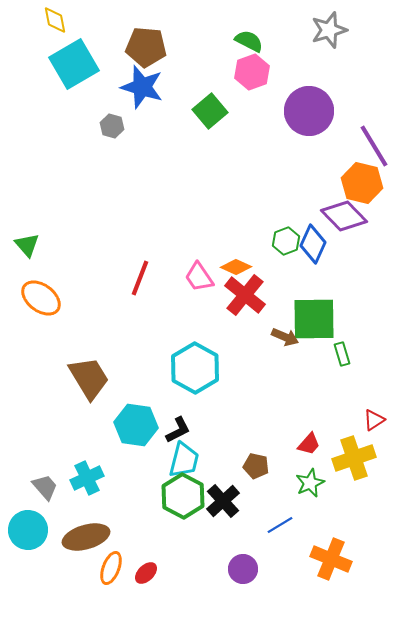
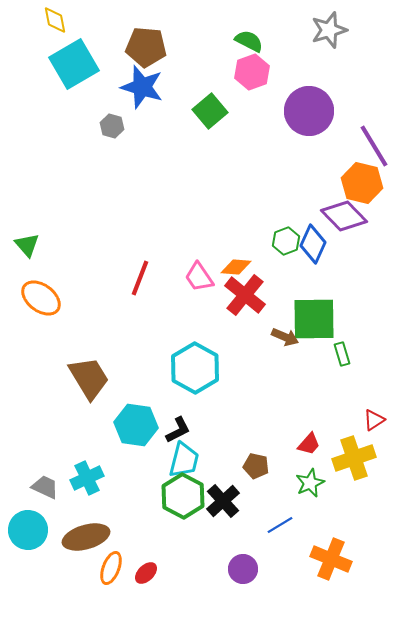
orange diamond at (236, 267): rotated 20 degrees counterclockwise
gray trapezoid at (45, 487): rotated 24 degrees counterclockwise
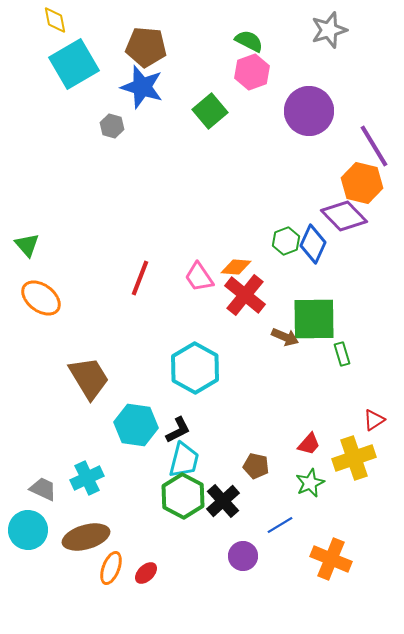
gray trapezoid at (45, 487): moved 2 px left, 2 px down
purple circle at (243, 569): moved 13 px up
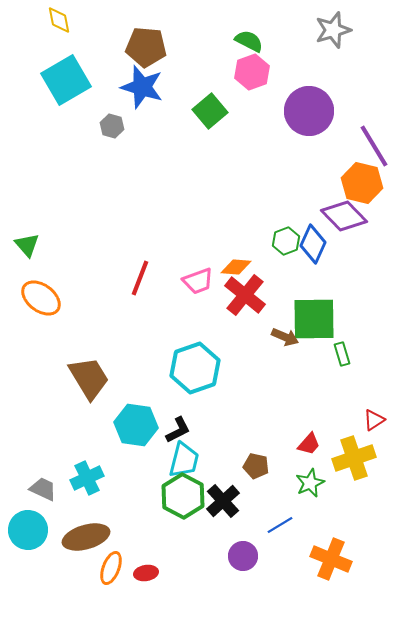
yellow diamond at (55, 20): moved 4 px right
gray star at (329, 30): moved 4 px right
cyan square at (74, 64): moved 8 px left, 16 px down
pink trapezoid at (199, 277): moved 1 px left, 4 px down; rotated 76 degrees counterclockwise
cyan hexagon at (195, 368): rotated 12 degrees clockwise
red ellipse at (146, 573): rotated 35 degrees clockwise
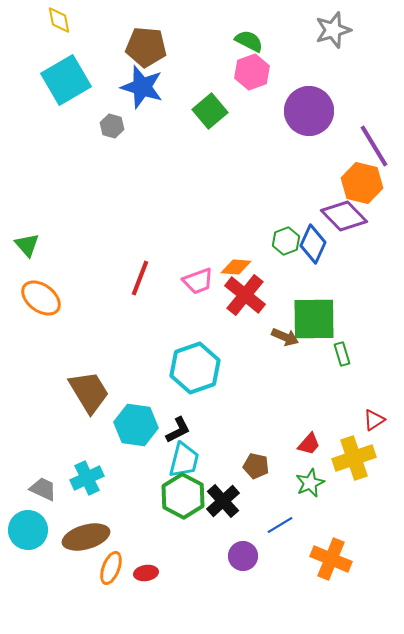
brown trapezoid at (89, 378): moved 14 px down
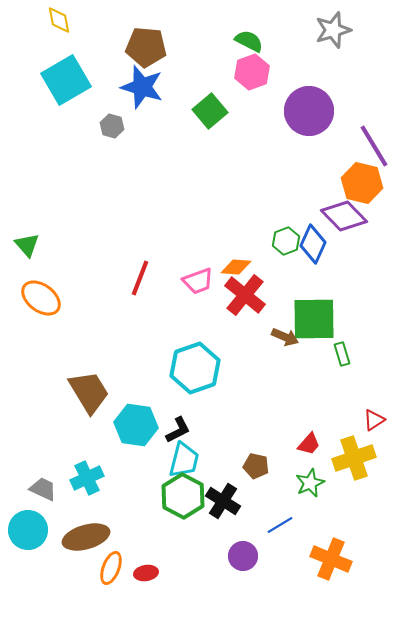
black cross at (223, 501): rotated 16 degrees counterclockwise
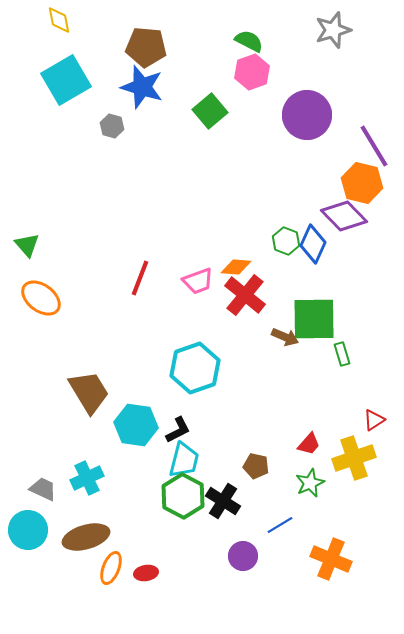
purple circle at (309, 111): moved 2 px left, 4 px down
green hexagon at (286, 241): rotated 20 degrees counterclockwise
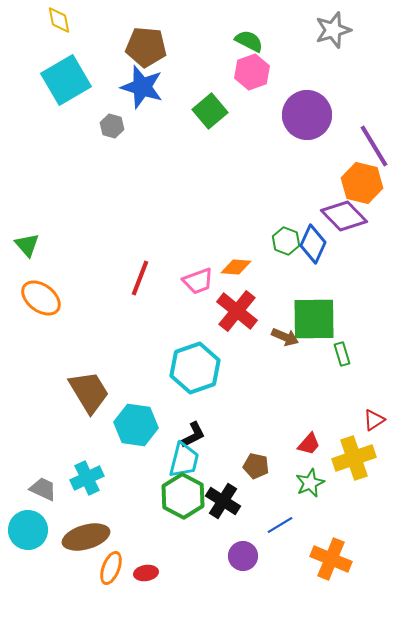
red cross at (245, 295): moved 8 px left, 16 px down
black L-shape at (178, 430): moved 15 px right, 5 px down
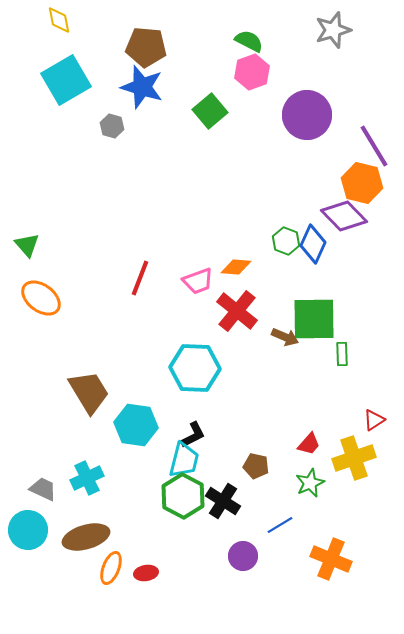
green rectangle at (342, 354): rotated 15 degrees clockwise
cyan hexagon at (195, 368): rotated 21 degrees clockwise
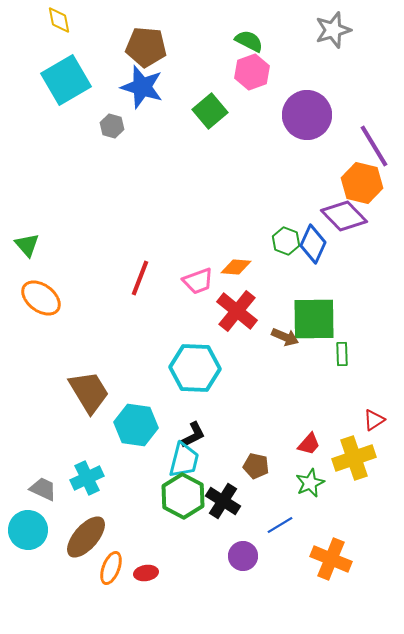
brown ellipse at (86, 537): rotated 33 degrees counterclockwise
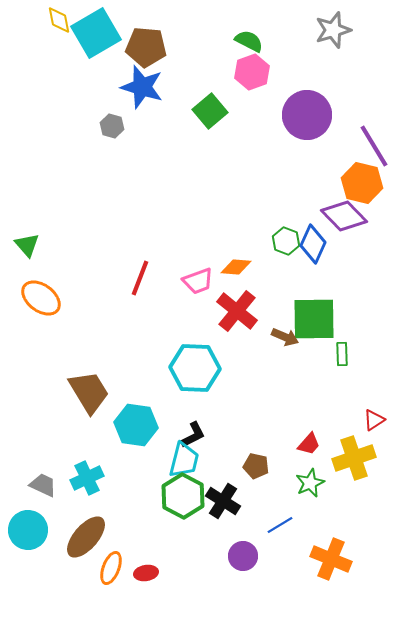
cyan square at (66, 80): moved 30 px right, 47 px up
gray trapezoid at (43, 489): moved 4 px up
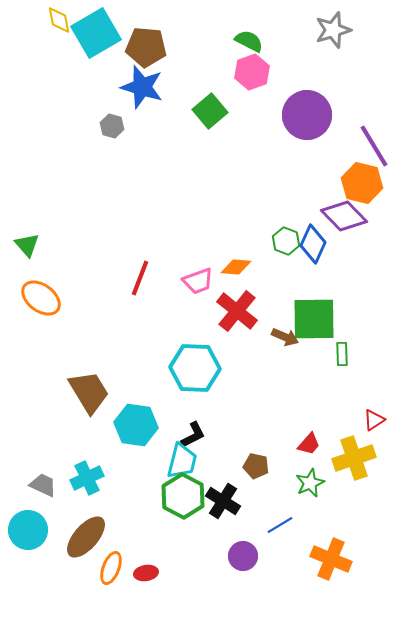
cyan trapezoid at (184, 460): moved 2 px left, 1 px down
